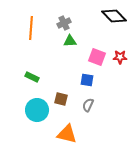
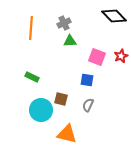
red star: moved 1 px right, 1 px up; rotated 24 degrees counterclockwise
cyan circle: moved 4 px right
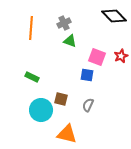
green triangle: rotated 24 degrees clockwise
blue square: moved 5 px up
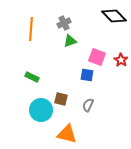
orange line: moved 1 px down
green triangle: rotated 40 degrees counterclockwise
red star: moved 4 px down; rotated 16 degrees counterclockwise
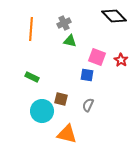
green triangle: rotated 32 degrees clockwise
cyan circle: moved 1 px right, 1 px down
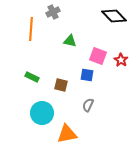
gray cross: moved 11 px left, 11 px up
pink square: moved 1 px right, 1 px up
brown square: moved 14 px up
cyan circle: moved 2 px down
orange triangle: rotated 25 degrees counterclockwise
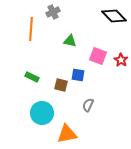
blue square: moved 9 px left
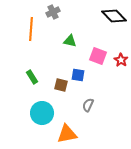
green rectangle: rotated 32 degrees clockwise
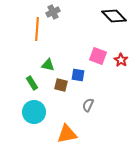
orange line: moved 6 px right
green triangle: moved 22 px left, 24 px down
green rectangle: moved 6 px down
cyan circle: moved 8 px left, 1 px up
